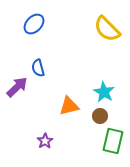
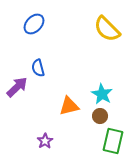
cyan star: moved 2 px left, 2 px down
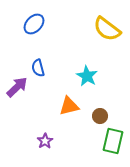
yellow semicircle: rotated 8 degrees counterclockwise
cyan star: moved 15 px left, 18 px up
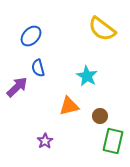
blue ellipse: moved 3 px left, 12 px down
yellow semicircle: moved 5 px left
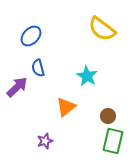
orange triangle: moved 3 px left, 1 px down; rotated 25 degrees counterclockwise
brown circle: moved 8 px right
purple star: rotated 14 degrees clockwise
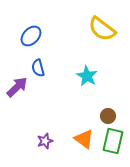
orange triangle: moved 18 px right, 32 px down; rotated 45 degrees counterclockwise
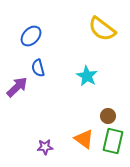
purple star: moved 6 px down; rotated 14 degrees clockwise
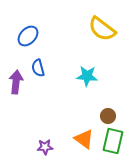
blue ellipse: moved 3 px left
cyan star: rotated 25 degrees counterclockwise
purple arrow: moved 1 px left, 5 px up; rotated 40 degrees counterclockwise
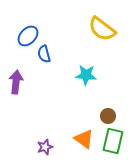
blue semicircle: moved 6 px right, 14 px up
cyan star: moved 1 px left, 1 px up
purple star: rotated 14 degrees counterclockwise
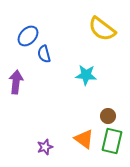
green rectangle: moved 1 px left
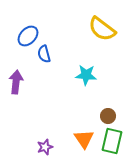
orange triangle: rotated 20 degrees clockwise
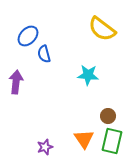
cyan star: moved 2 px right
